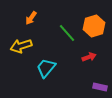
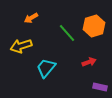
orange arrow: rotated 24 degrees clockwise
red arrow: moved 5 px down
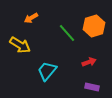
yellow arrow: moved 1 px left, 1 px up; rotated 130 degrees counterclockwise
cyan trapezoid: moved 1 px right, 3 px down
purple rectangle: moved 8 px left
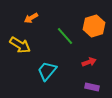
green line: moved 2 px left, 3 px down
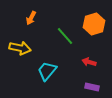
orange arrow: rotated 32 degrees counterclockwise
orange hexagon: moved 2 px up
yellow arrow: moved 3 px down; rotated 20 degrees counterclockwise
red arrow: rotated 144 degrees counterclockwise
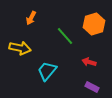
purple rectangle: rotated 16 degrees clockwise
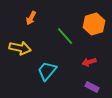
red arrow: rotated 32 degrees counterclockwise
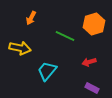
green line: rotated 24 degrees counterclockwise
purple rectangle: moved 1 px down
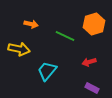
orange arrow: moved 6 px down; rotated 104 degrees counterclockwise
yellow arrow: moved 1 px left, 1 px down
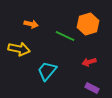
orange hexagon: moved 6 px left
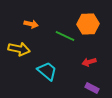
orange hexagon: rotated 15 degrees clockwise
cyan trapezoid: rotated 90 degrees clockwise
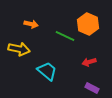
orange hexagon: rotated 25 degrees clockwise
